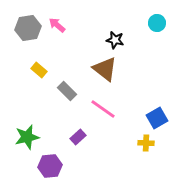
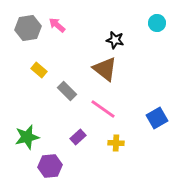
yellow cross: moved 30 px left
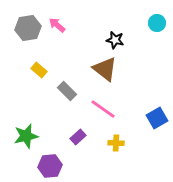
green star: moved 1 px left, 1 px up
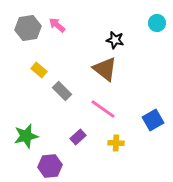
gray rectangle: moved 5 px left
blue square: moved 4 px left, 2 px down
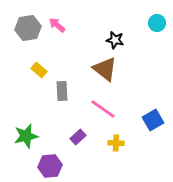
gray rectangle: rotated 42 degrees clockwise
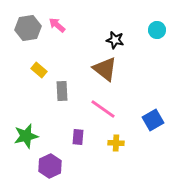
cyan circle: moved 7 px down
purple rectangle: rotated 42 degrees counterclockwise
purple hexagon: rotated 20 degrees counterclockwise
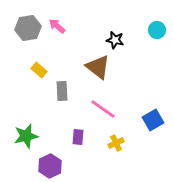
pink arrow: moved 1 px down
brown triangle: moved 7 px left, 2 px up
yellow cross: rotated 28 degrees counterclockwise
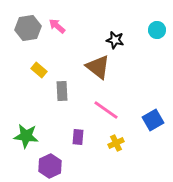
pink line: moved 3 px right, 1 px down
green star: rotated 20 degrees clockwise
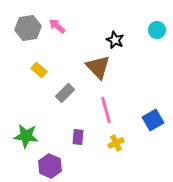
black star: rotated 12 degrees clockwise
brown triangle: rotated 8 degrees clockwise
gray rectangle: moved 3 px right, 2 px down; rotated 48 degrees clockwise
pink line: rotated 40 degrees clockwise
purple hexagon: rotated 10 degrees counterclockwise
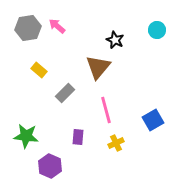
brown triangle: rotated 24 degrees clockwise
